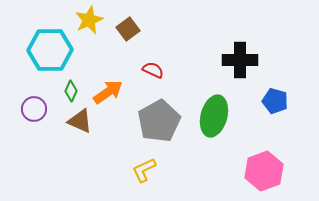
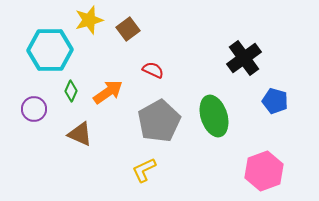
yellow star: rotated 8 degrees clockwise
black cross: moved 4 px right, 2 px up; rotated 36 degrees counterclockwise
green ellipse: rotated 33 degrees counterclockwise
brown triangle: moved 13 px down
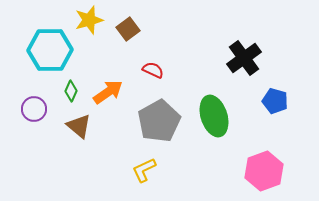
brown triangle: moved 1 px left, 8 px up; rotated 16 degrees clockwise
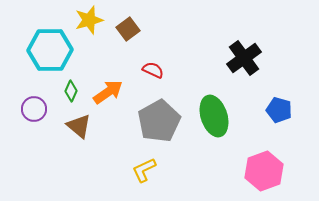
blue pentagon: moved 4 px right, 9 px down
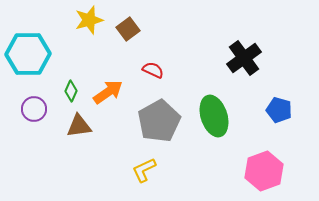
cyan hexagon: moved 22 px left, 4 px down
brown triangle: rotated 48 degrees counterclockwise
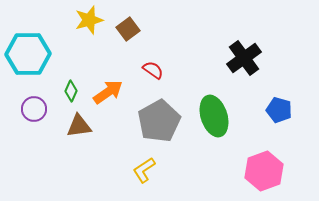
red semicircle: rotated 10 degrees clockwise
yellow L-shape: rotated 8 degrees counterclockwise
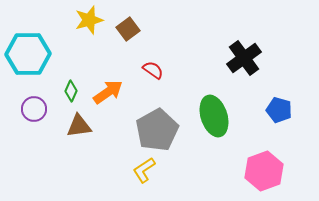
gray pentagon: moved 2 px left, 9 px down
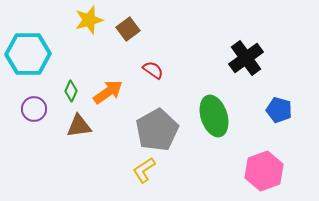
black cross: moved 2 px right
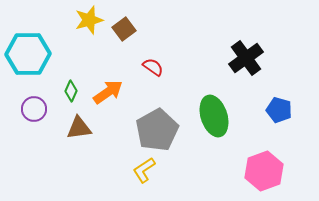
brown square: moved 4 px left
red semicircle: moved 3 px up
brown triangle: moved 2 px down
